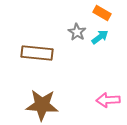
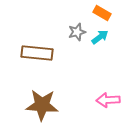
gray star: rotated 24 degrees clockwise
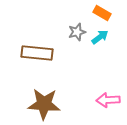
brown star: moved 2 px right, 1 px up
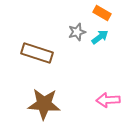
brown rectangle: rotated 12 degrees clockwise
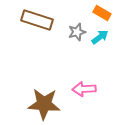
brown rectangle: moved 33 px up
pink arrow: moved 24 px left, 11 px up
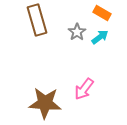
brown rectangle: rotated 56 degrees clockwise
gray star: rotated 18 degrees counterclockwise
pink arrow: rotated 50 degrees counterclockwise
brown star: moved 1 px right, 1 px up
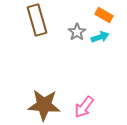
orange rectangle: moved 2 px right, 2 px down
cyan arrow: rotated 18 degrees clockwise
pink arrow: moved 18 px down
brown star: moved 1 px left, 2 px down
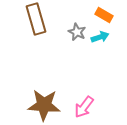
brown rectangle: moved 1 px left, 1 px up
gray star: rotated 12 degrees counterclockwise
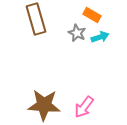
orange rectangle: moved 12 px left
gray star: moved 1 px down
